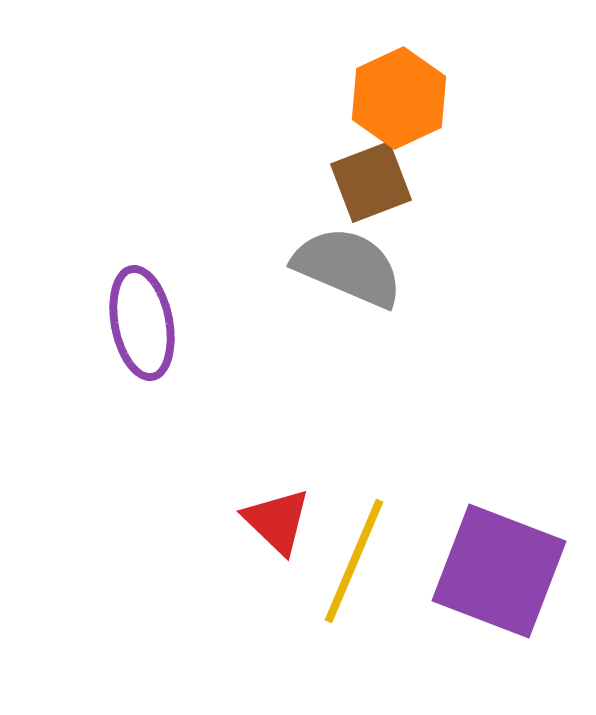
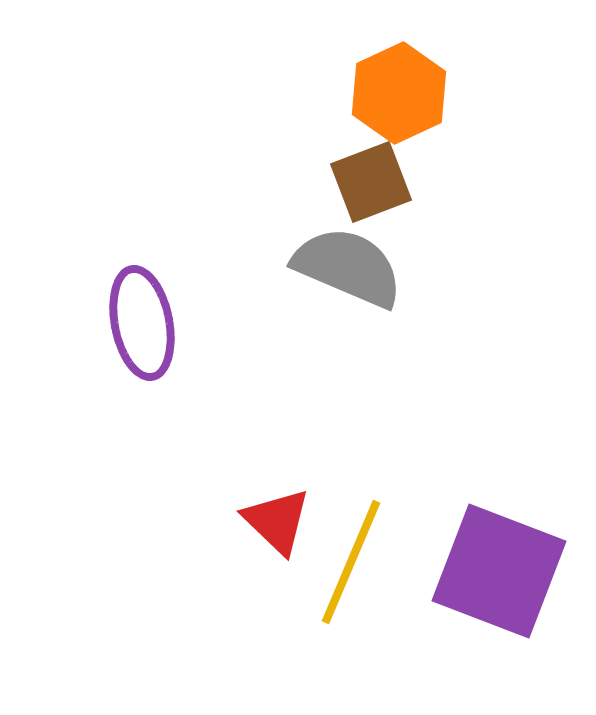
orange hexagon: moved 5 px up
yellow line: moved 3 px left, 1 px down
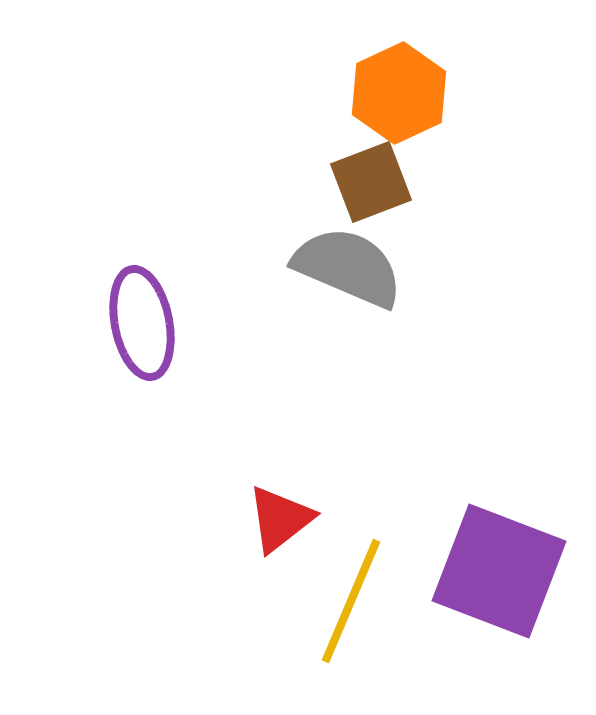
red triangle: moved 3 px right, 2 px up; rotated 38 degrees clockwise
yellow line: moved 39 px down
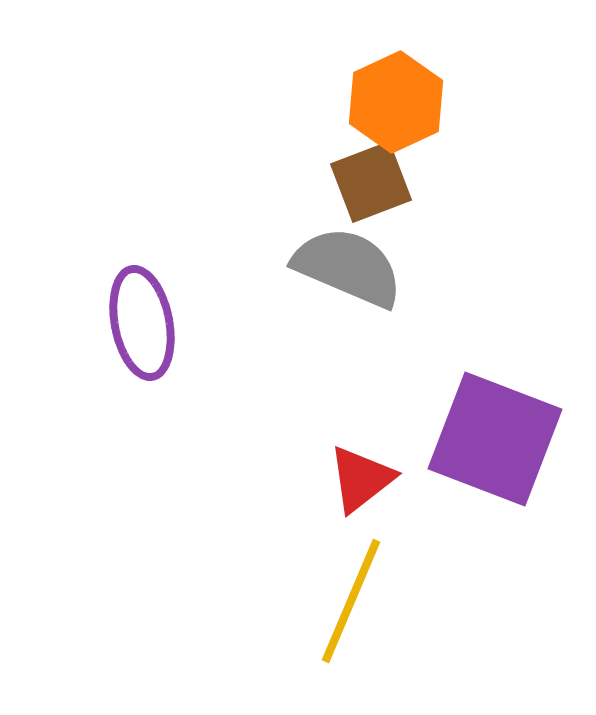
orange hexagon: moved 3 px left, 9 px down
red triangle: moved 81 px right, 40 px up
purple square: moved 4 px left, 132 px up
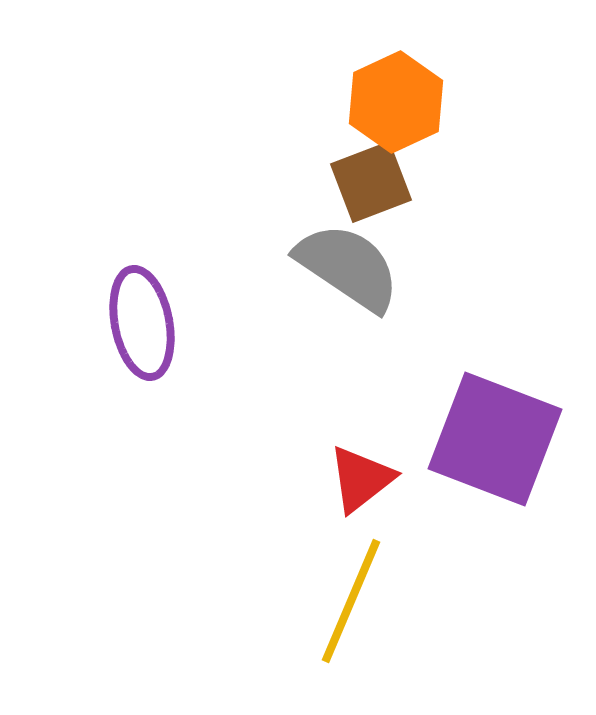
gray semicircle: rotated 11 degrees clockwise
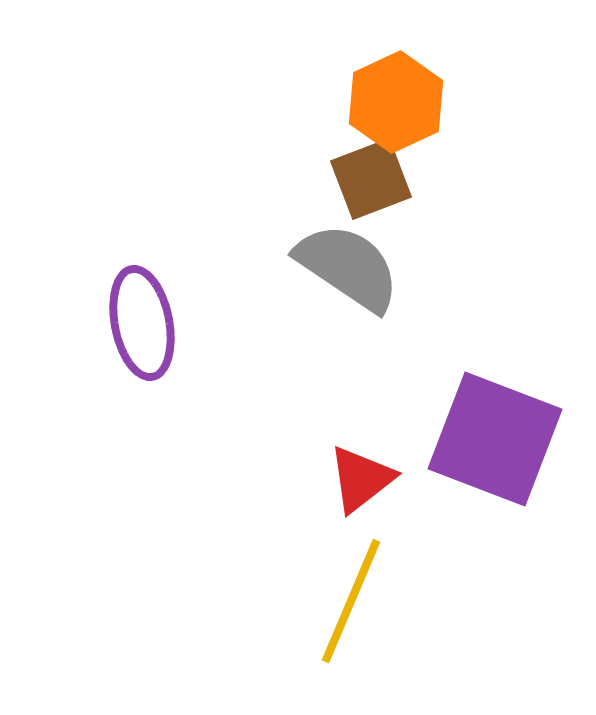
brown square: moved 3 px up
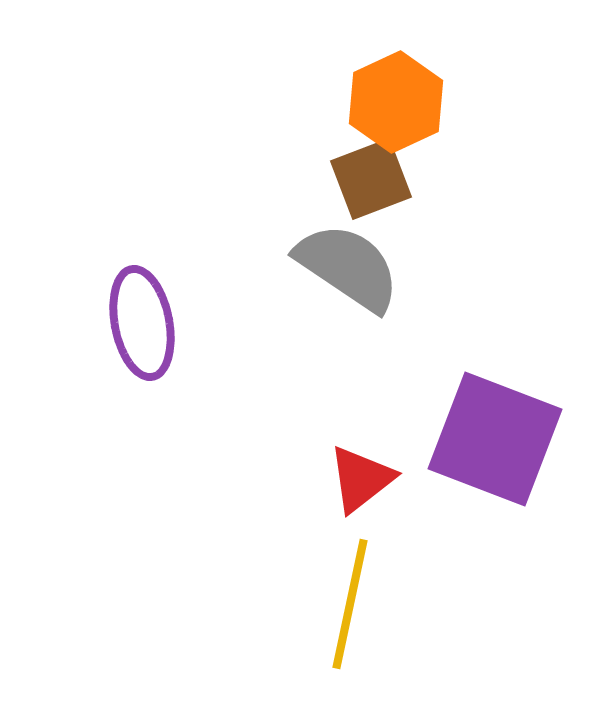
yellow line: moved 1 px left, 3 px down; rotated 11 degrees counterclockwise
